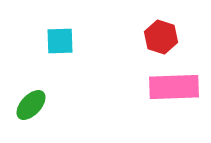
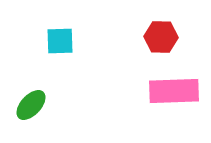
red hexagon: rotated 16 degrees counterclockwise
pink rectangle: moved 4 px down
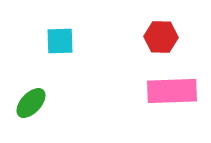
pink rectangle: moved 2 px left
green ellipse: moved 2 px up
